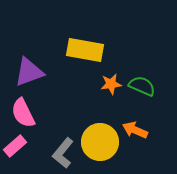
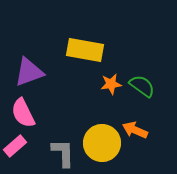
green semicircle: rotated 12 degrees clockwise
yellow circle: moved 2 px right, 1 px down
gray L-shape: rotated 140 degrees clockwise
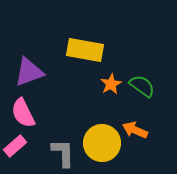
orange star: rotated 20 degrees counterclockwise
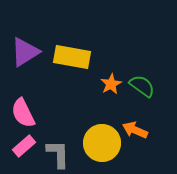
yellow rectangle: moved 13 px left, 7 px down
purple triangle: moved 4 px left, 20 px up; rotated 12 degrees counterclockwise
pink rectangle: moved 9 px right
gray L-shape: moved 5 px left, 1 px down
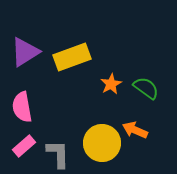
yellow rectangle: rotated 30 degrees counterclockwise
green semicircle: moved 4 px right, 2 px down
pink semicircle: moved 1 px left, 6 px up; rotated 16 degrees clockwise
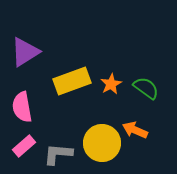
yellow rectangle: moved 24 px down
gray L-shape: rotated 84 degrees counterclockwise
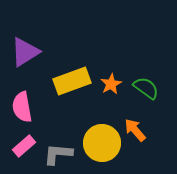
orange arrow: rotated 25 degrees clockwise
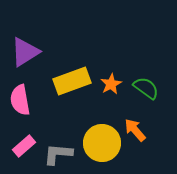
pink semicircle: moved 2 px left, 7 px up
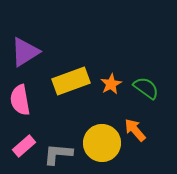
yellow rectangle: moved 1 px left
